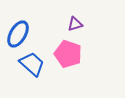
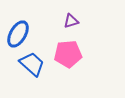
purple triangle: moved 4 px left, 3 px up
pink pentagon: rotated 24 degrees counterclockwise
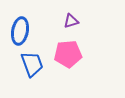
blue ellipse: moved 2 px right, 3 px up; rotated 20 degrees counterclockwise
blue trapezoid: rotated 28 degrees clockwise
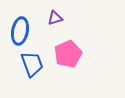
purple triangle: moved 16 px left, 3 px up
pink pentagon: rotated 20 degrees counterclockwise
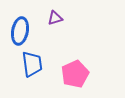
pink pentagon: moved 7 px right, 20 px down
blue trapezoid: rotated 12 degrees clockwise
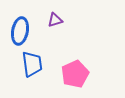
purple triangle: moved 2 px down
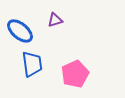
blue ellipse: rotated 60 degrees counterclockwise
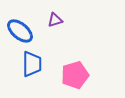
blue trapezoid: rotated 8 degrees clockwise
pink pentagon: moved 1 px down; rotated 8 degrees clockwise
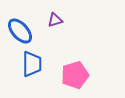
blue ellipse: rotated 8 degrees clockwise
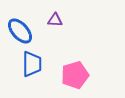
purple triangle: rotated 21 degrees clockwise
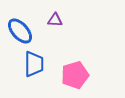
blue trapezoid: moved 2 px right
